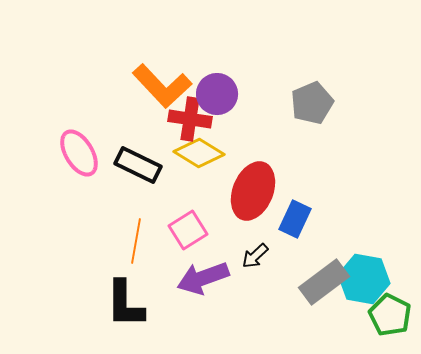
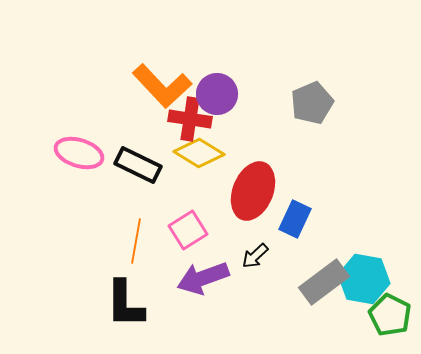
pink ellipse: rotated 42 degrees counterclockwise
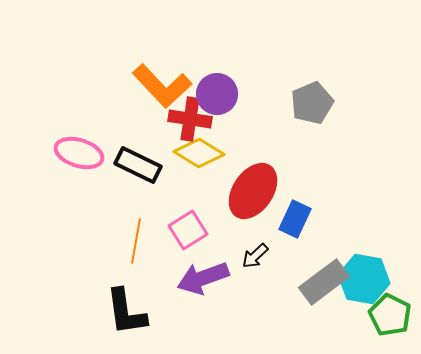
red ellipse: rotated 12 degrees clockwise
black L-shape: moved 1 px right, 8 px down; rotated 8 degrees counterclockwise
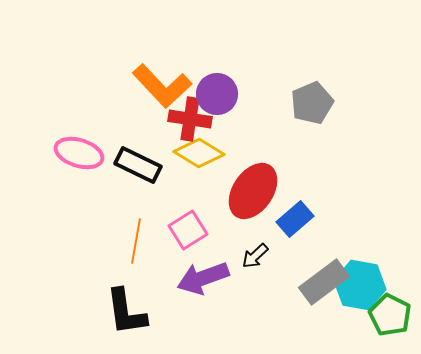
blue rectangle: rotated 24 degrees clockwise
cyan hexagon: moved 4 px left, 6 px down
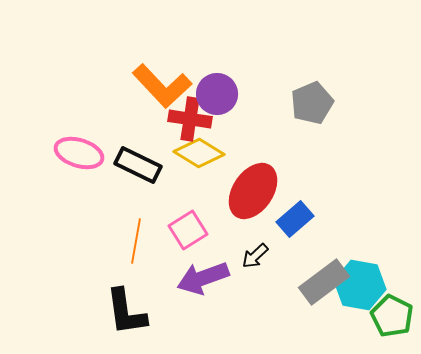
green pentagon: moved 2 px right, 1 px down
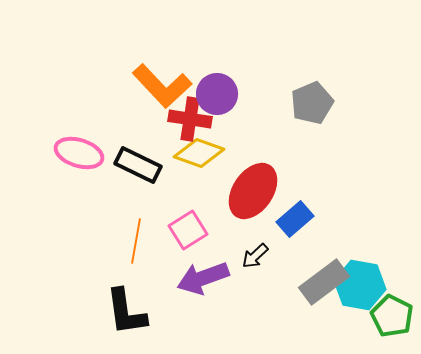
yellow diamond: rotated 12 degrees counterclockwise
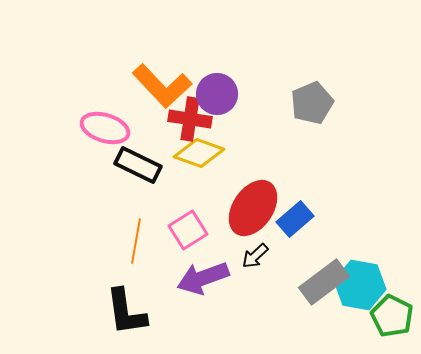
pink ellipse: moved 26 px right, 25 px up
red ellipse: moved 17 px down
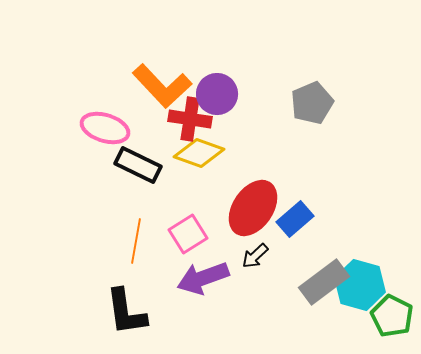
pink square: moved 4 px down
cyan hexagon: rotated 6 degrees clockwise
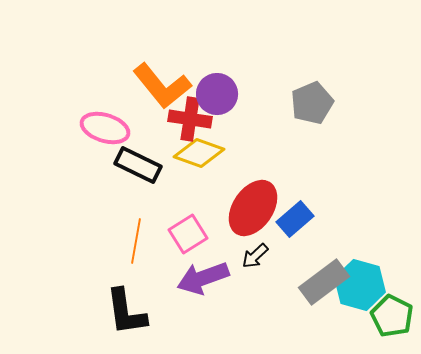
orange L-shape: rotated 4 degrees clockwise
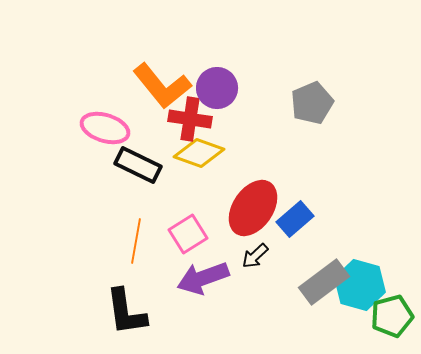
purple circle: moved 6 px up
green pentagon: rotated 30 degrees clockwise
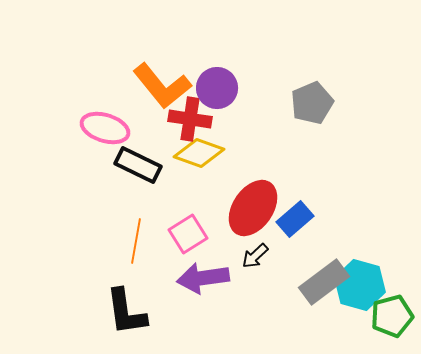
purple arrow: rotated 12 degrees clockwise
